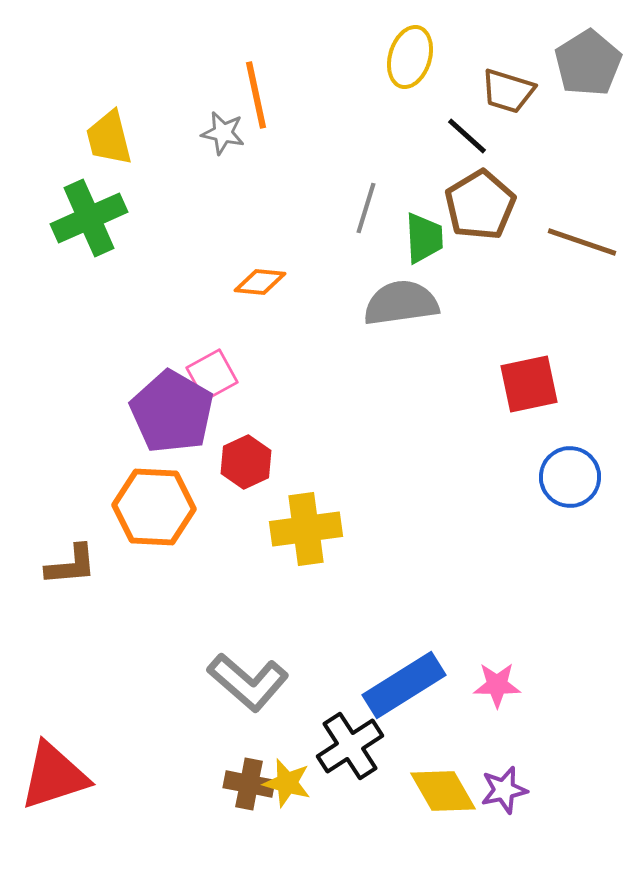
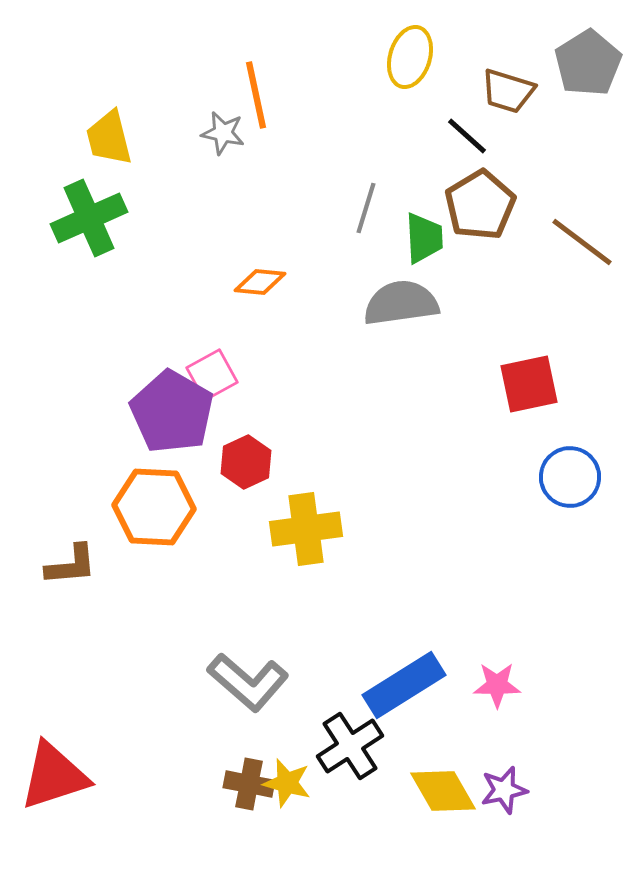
brown line: rotated 18 degrees clockwise
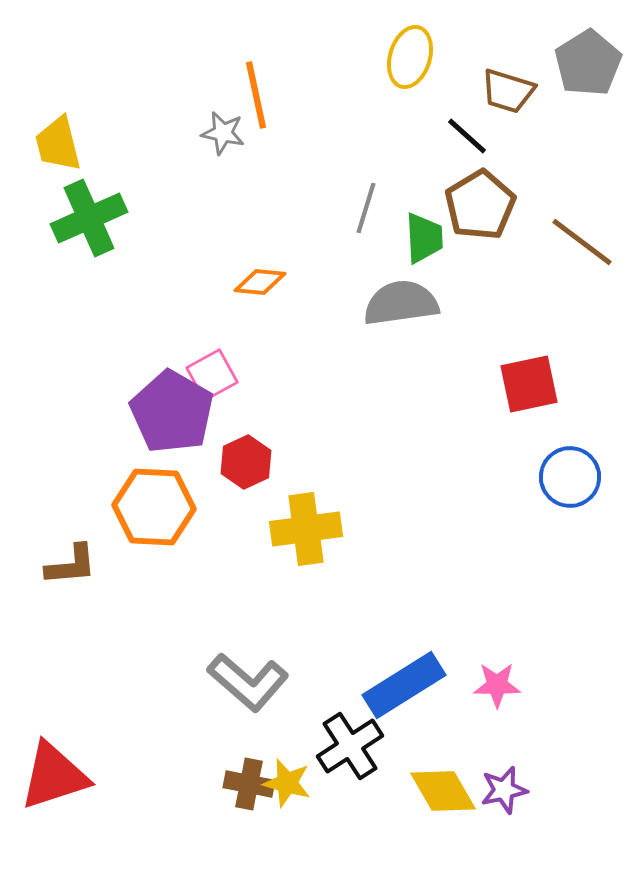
yellow trapezoid: moved 51 px left, 6 px down
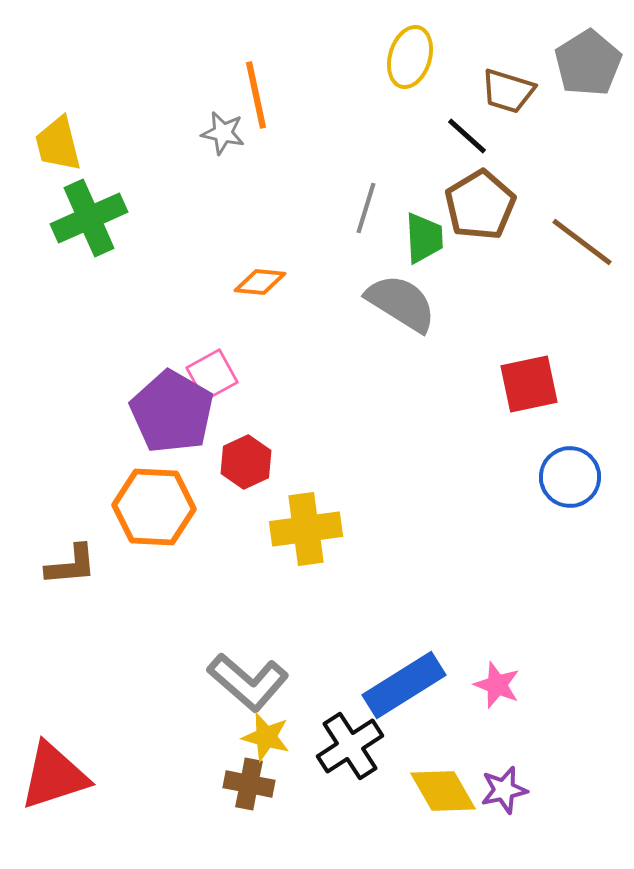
gray semicircle: rotated 40 degrees clockwise
pink star: rotated 21 degrees clockwise
yellow star: moved 21 px left, 46 px up
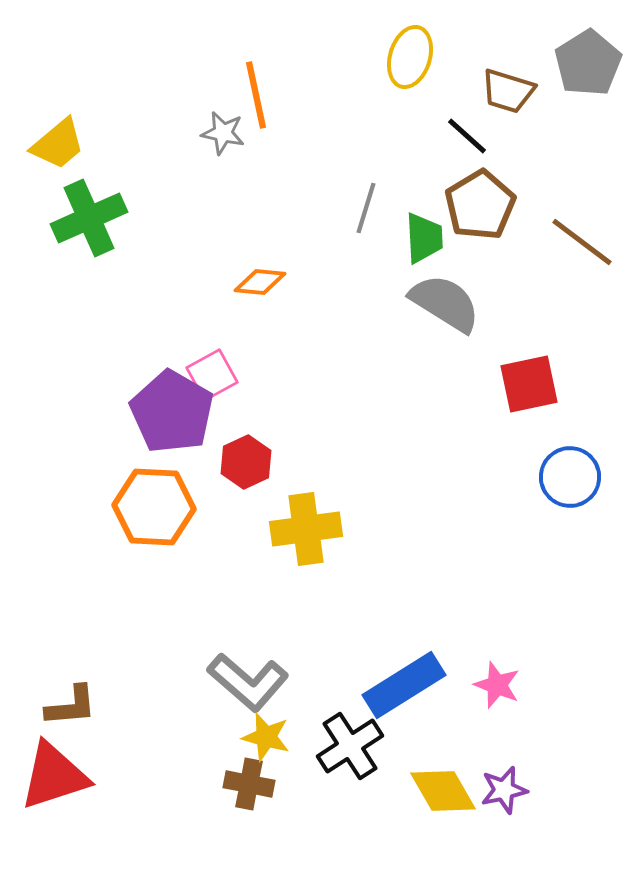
yellow trapezoid: rotated 116 degrees counterclockwise
gray semicircle: moved 44 px right
brown L-shape: moved 141 px down
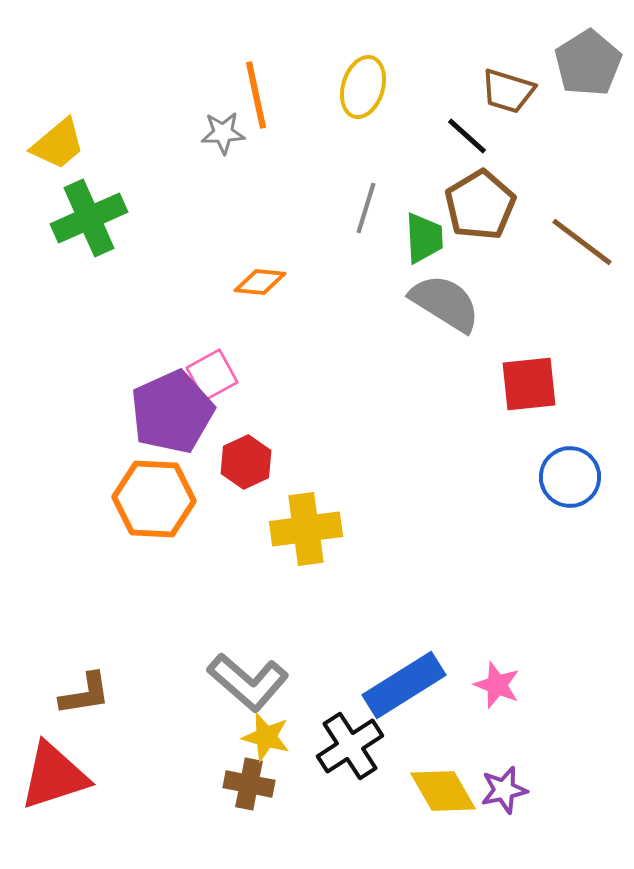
yellow ellipse: moved 47 px left, 30 px down
gray star: rotated 15 degrees counterclockwise
red square: rotated 6 degrees clockwise
purple pentagon: rotated 18 degrees clockwise
orange hexagon: moved 8 px up
brown L-shape: moved 14 px right, 12 px up; rotated 4 degrees counterclockwise
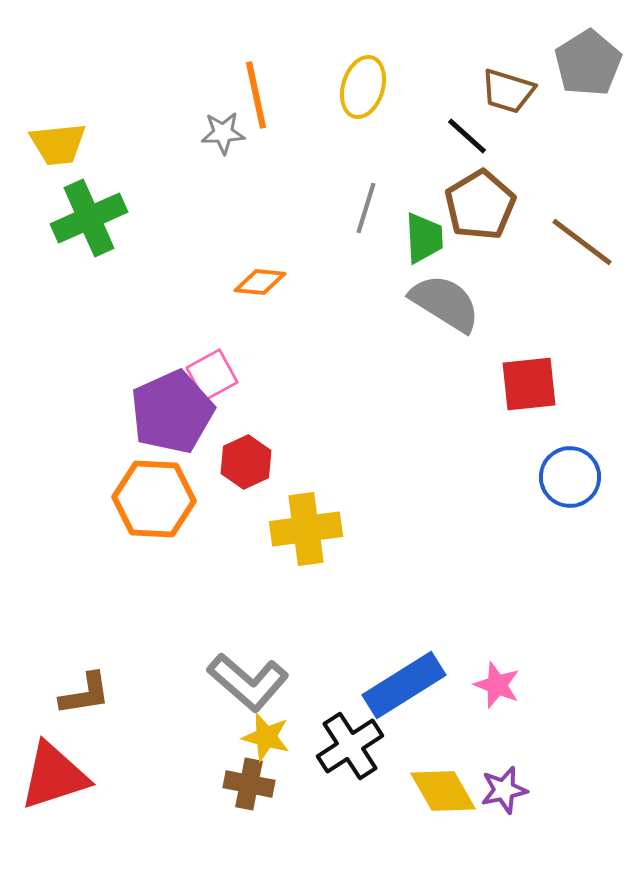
yellow trapezoid: rotated 34 degrees clockwise
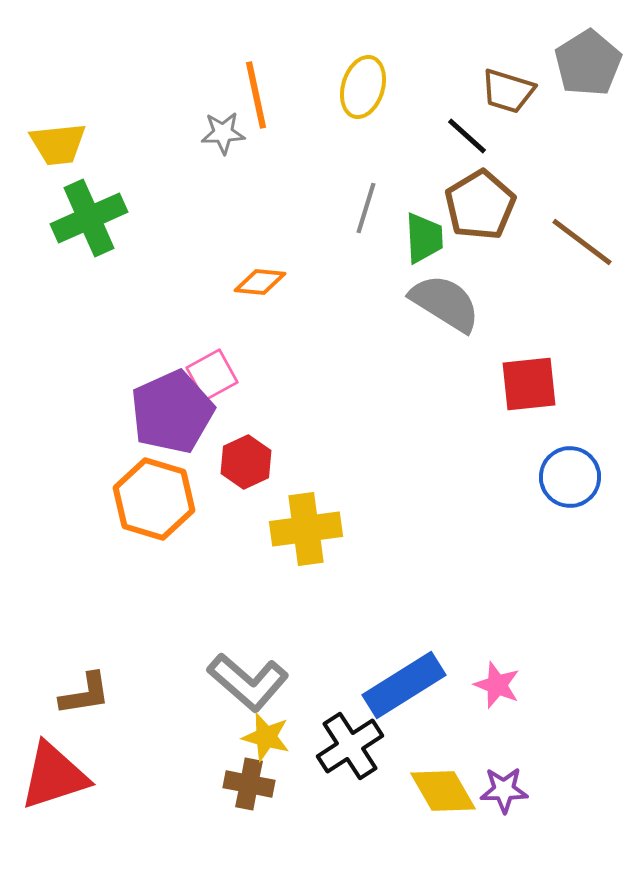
orange hexagon: rotated 14 degrees clockwise
purple star: rotated 12 degrees clockwise
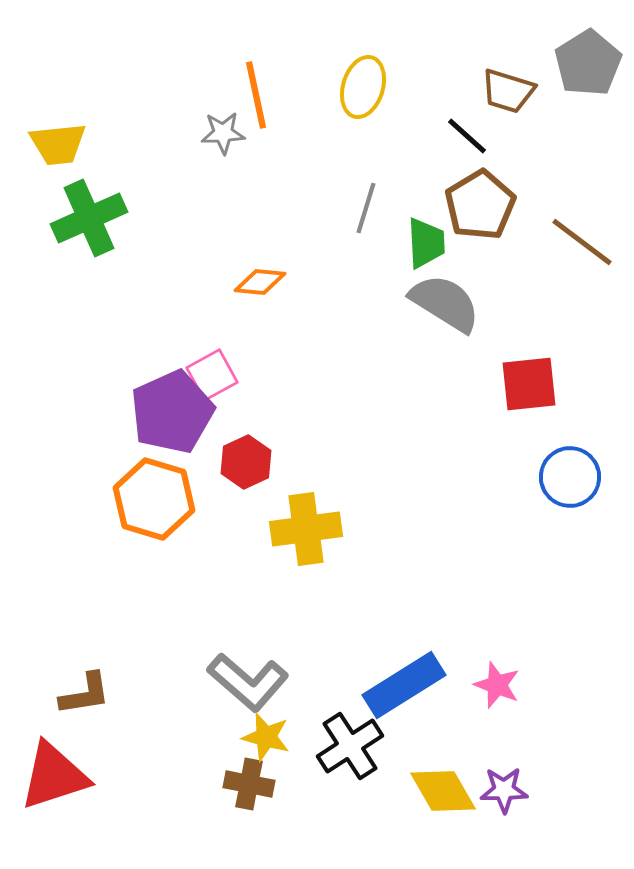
green trapezoid: moved 2 px right, 5 px down
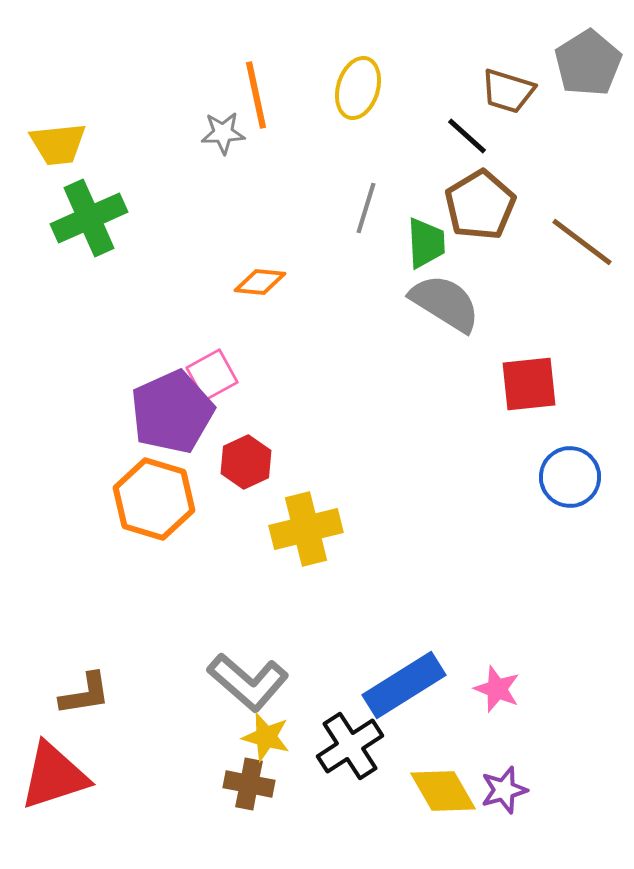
yellow ellipse: moved 5 px left, 1 px down
yellow cross: rotated 6 degrees counterclockwise
pink star: moved 4 px down
purple star: rotated 15 degrees counterclockwise
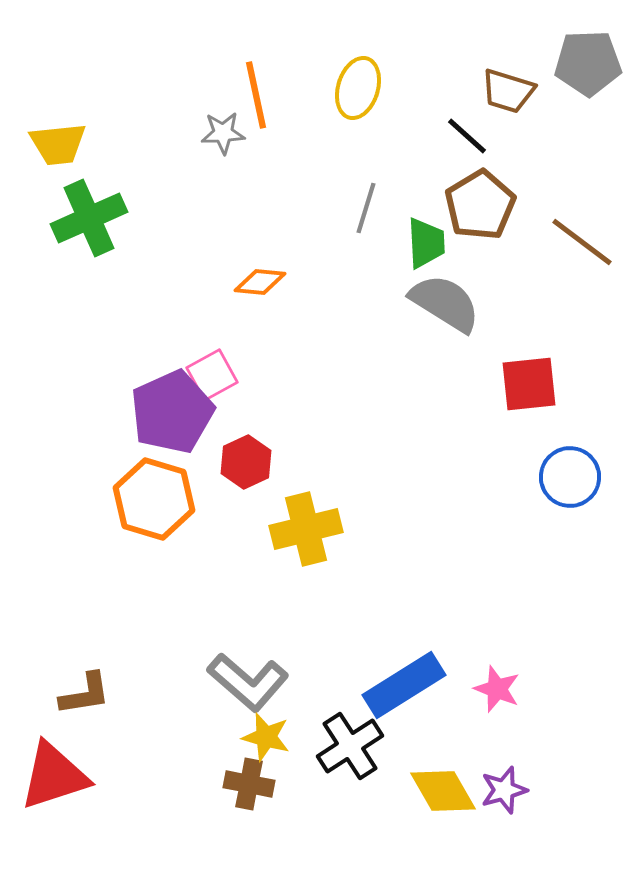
gray pentagon: rotated 30 degrees clockwise
